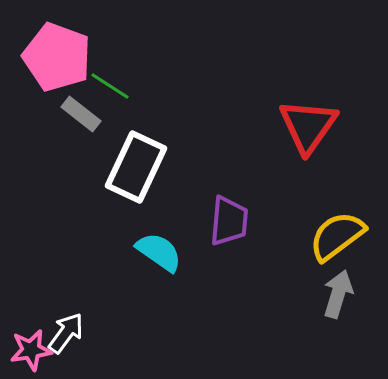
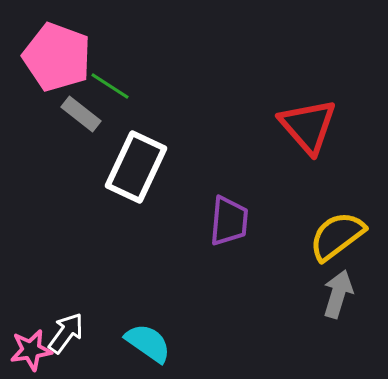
red triangle: rotated 16 degrees counterclockwise
cyan semicircle: moved 11 px left, 91 px down
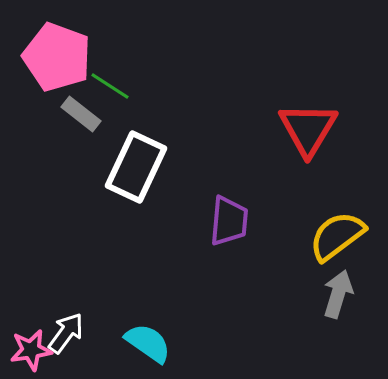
red triangle: moved 3 px down; rotated 12 degrees clockwise
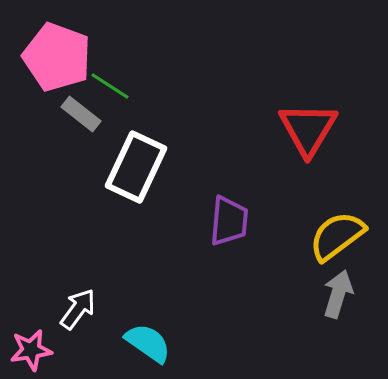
white arrow: moved 12 px right, 24 px up
